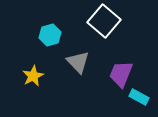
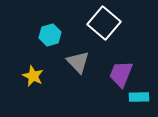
white square: moved 2 px down
yellow star: rotated 20 degrees counterclockwise
cyan rectangle: rotated 30 degrees counterclockwise
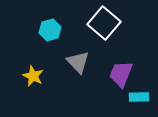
cyan hexagon: moved 5 px up
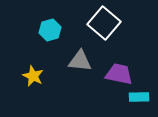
gray triangle: moved 2 px right, 1 px up; rotated 40 degrees counterclockwise
purple trapezoid: moved 2 px left; rotated 80 degrees clockwise
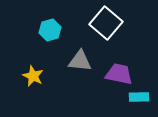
white square: moved 2 px right
